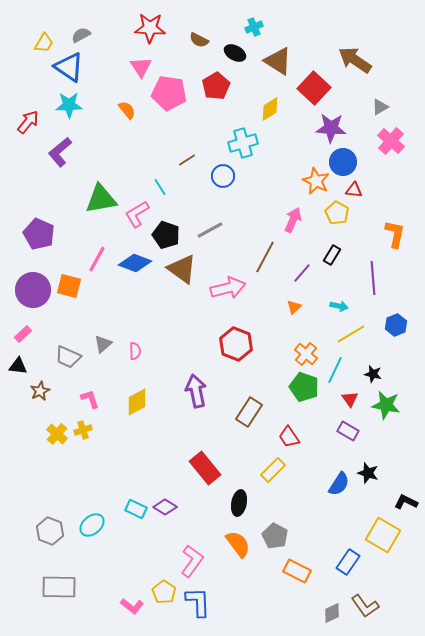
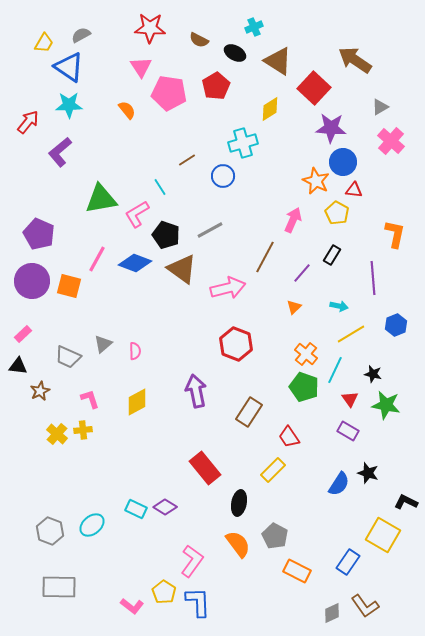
purple circle at (33, 290): moved 1 px left, 9 px up
yellow cross at (83, 430): rotated 12 degrees clockwise
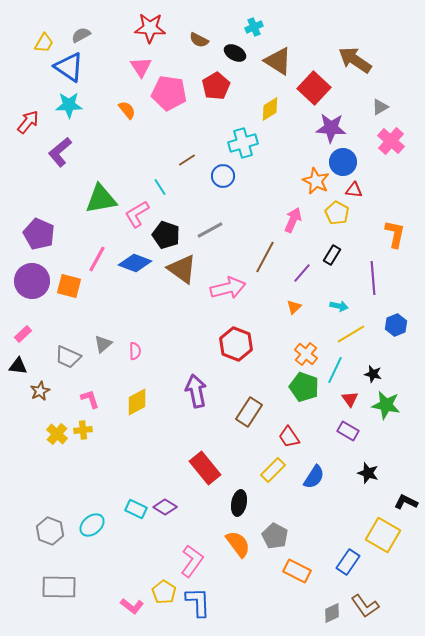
blue semicircle at (339, 484): moved 25 px left, 7 px up
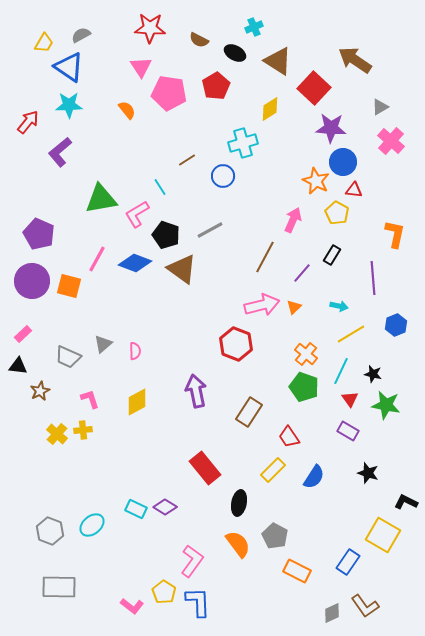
pink arrow at (228, 288): moved 34 px right, 17 px down
cyan line at (335, 370): moved 6 px right, 1 px down
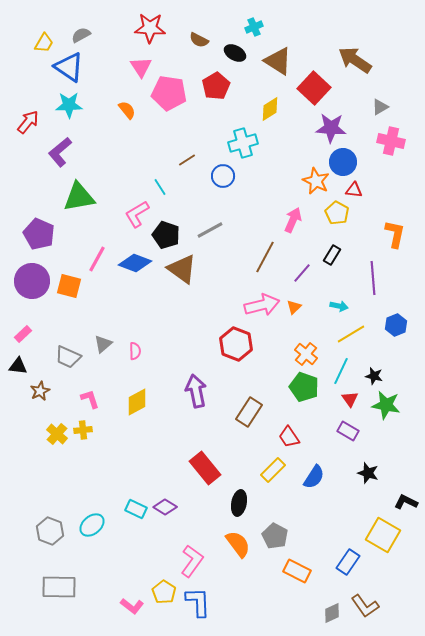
pink cross at (391, 141): rotated 28 degrees counterclockwise
green triangle at (101, 199): moved 22 px left, 2 px up
black star at (373, 374): moved 1 px right, 2 px down
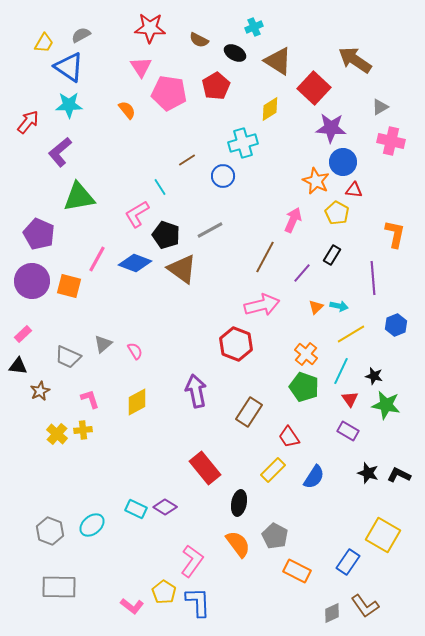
orange triangle at (294, 307): moved 22 px right
pink semicircle at (135, 351): rotated 30 degrees counterclockwise
black L-shape at (406, 502): moved 7 px left, 27 px up
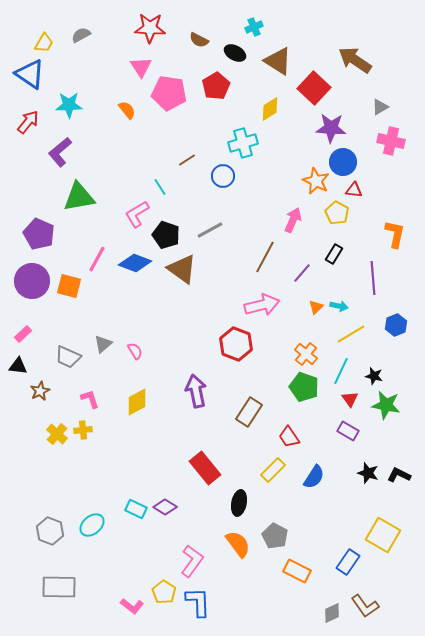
blue triangle at (69, 67): moved 39 px left, 7 px down
black rectangle at (332, 255): moved 2 px right, 1 px up
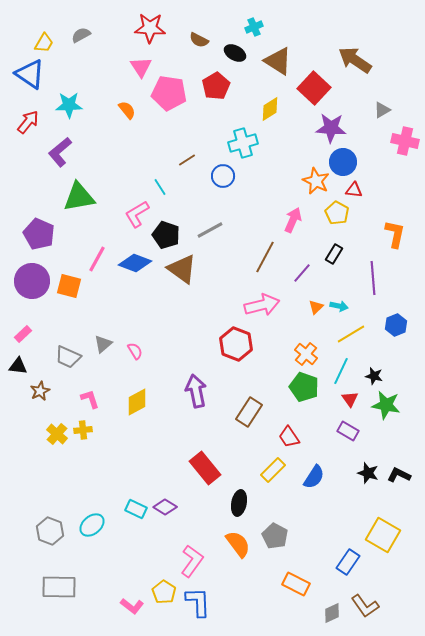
gray triangle at (380, 107): moved 2 px right, 3 px down
pink cross at (391, 141): moved 14 px right
orange rectangle at (297, 571): moved 1 px left, 13 px down
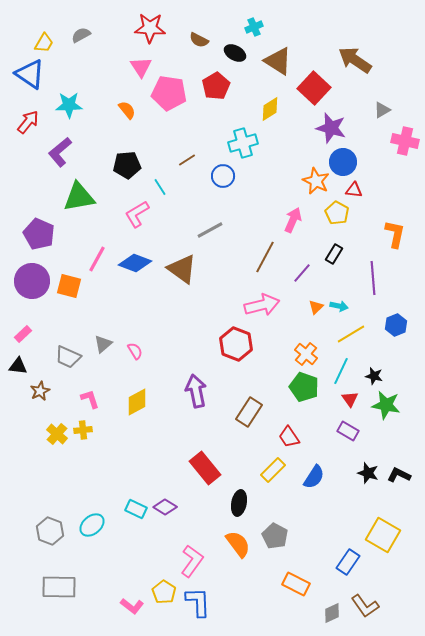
purple star at (331, 128): rotated 12 degrees clockwise
black pentagon at (166, 235): moved 39 px left, 70 px up; rotated 24 degrees counterclockwise
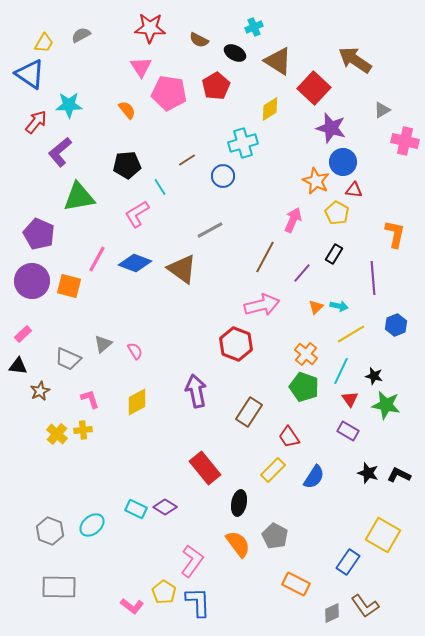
red arrow at (28, 122): moved 8 px right
gray trapezoid at (68, 357): moved 2 px down
